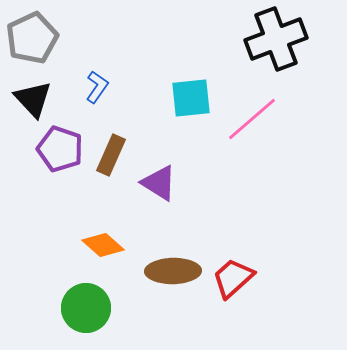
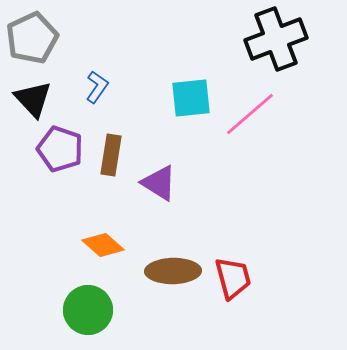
pink line: moved 2 px left, 5 px up
brown rectangle: rotated 15 degrees counterclockwise
red trapezoid: rotated 117 degrees clockwise
green circle: moved 2 px right, 2 px down
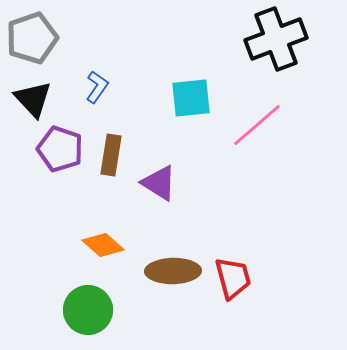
gray pentagon: rotated 6 degrees clockwise
pink line: moved 7 px right, 11 px down
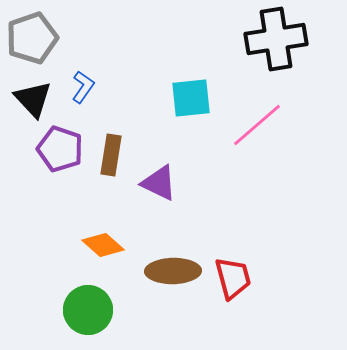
black cross: rotated 12 degrees clockwise
blue L-shape: moved 14 px left
purple triangle: rotated 6 degrees counterclockwise
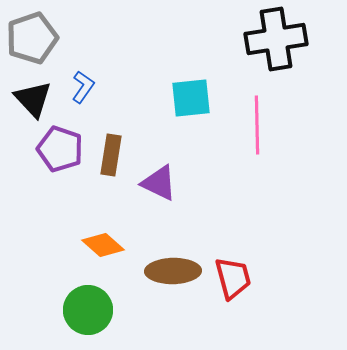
pink line: rotated 50 degrees counterclockwise
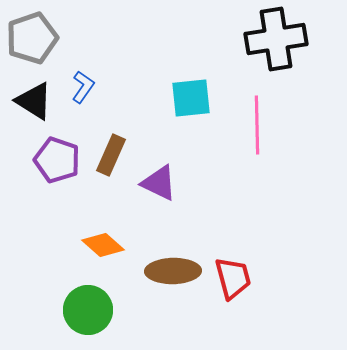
black triangle: moved 1 px right, 2 px down; rotated 15 degrees counterclockwise
purple pentagon: moved 3 px left, 11 px down
brown rectangle: rotated 15 degrees clockwise
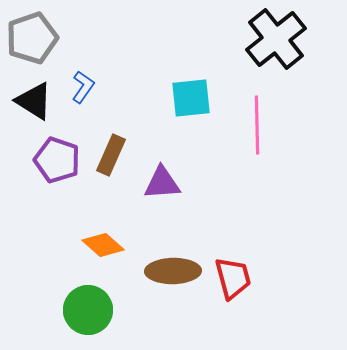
black cross: rotated 30 degrees counterclockwise
purple triangle: moved 3 px right; rotated 30 degrees counterclockwise
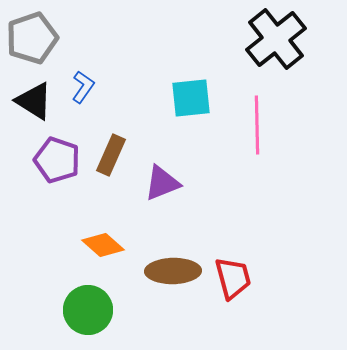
purple triangle: rotated 18 degrees counterclockwise
